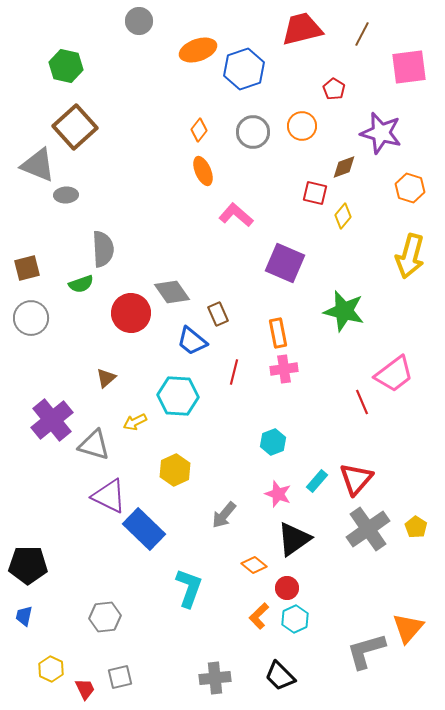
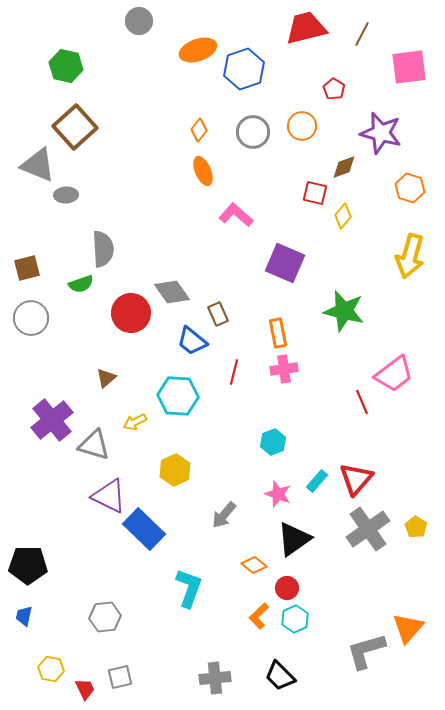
red trapezoid at (302, 29): moved 4 px right, 1 px up
yellow hexagon at (51, 669): rotated 15 degrees counterclockwise
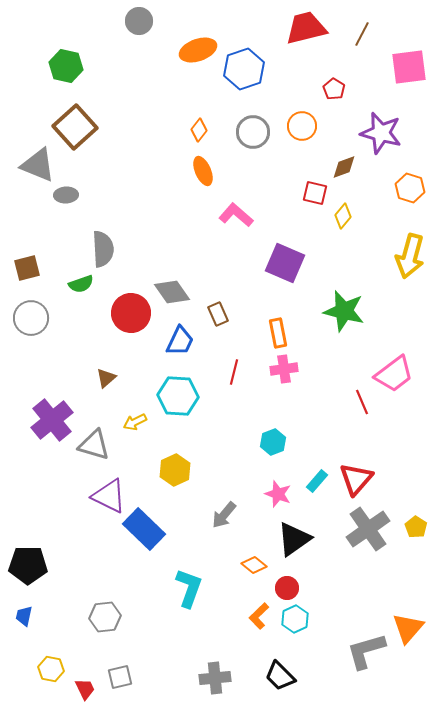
blue trapezoid at (192, 341): moved 12 px left; rotated 104 degrees counterclockwise
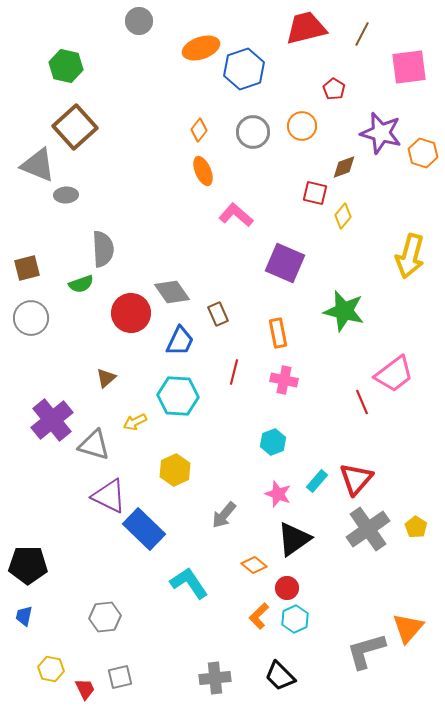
orange ellipse at (198, 50): moved 3 px right, 2 px up
orange hexagon at (410, 188): moved 13 px right, 35 px up
pink cross at (284, 369): moved 11 px down; rotated 20 degrees clockwise
cyan L-shape at (189, 588): moved 5 px up; rotated 54 degrees counterclockwise
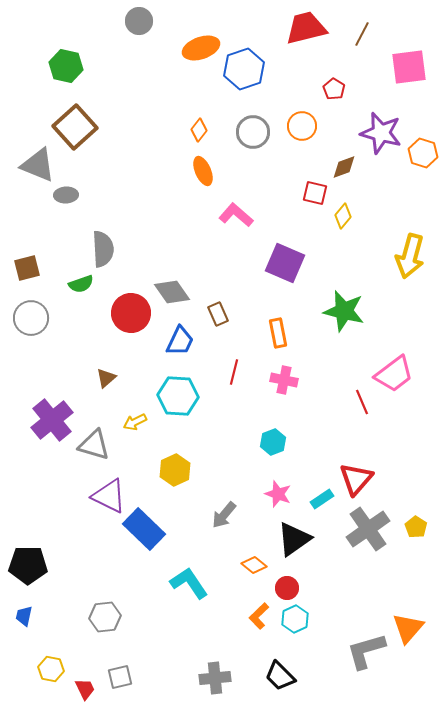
cyan rectangle at (317, 481): moved 5 px right, 18 px down; rotated 15 degrees clockwise
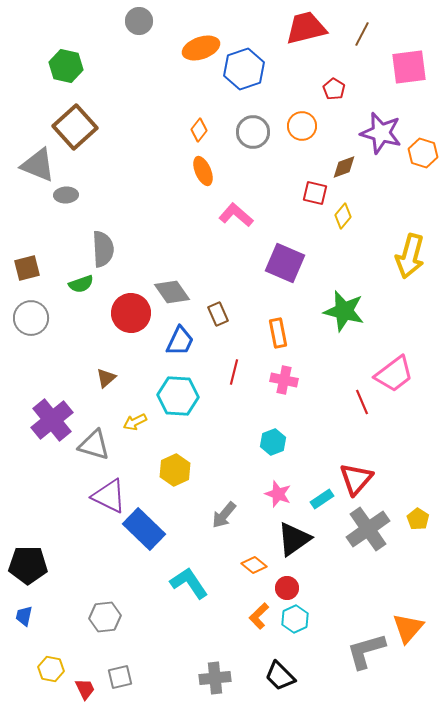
yellow pentagon at (416, 527): moved 2 px right, 8 px up
